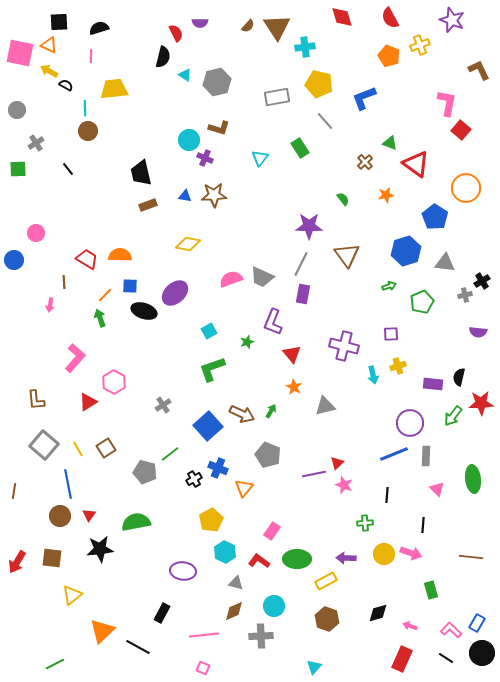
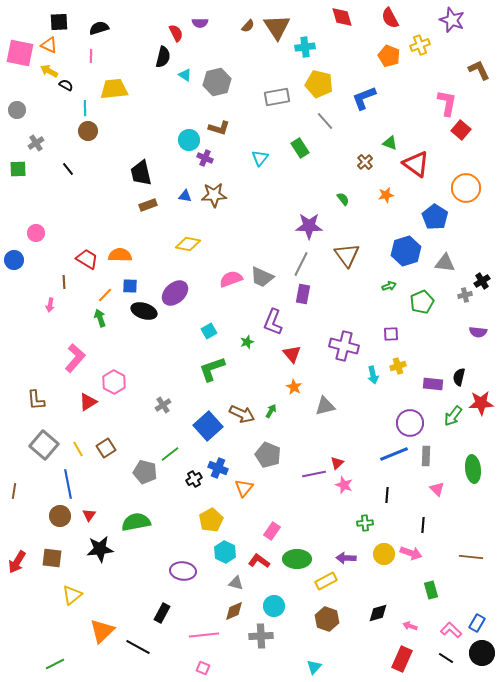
green ellipse at (473, 479): moved 10 px up
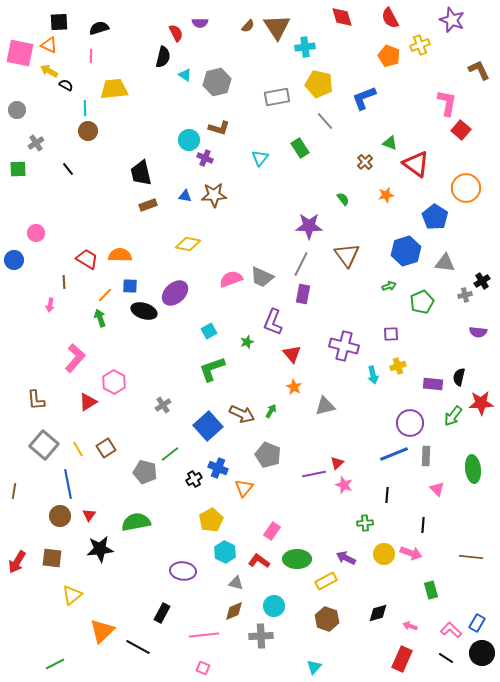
purple arrow at (346, 558): rotated 24 degrees clockwise
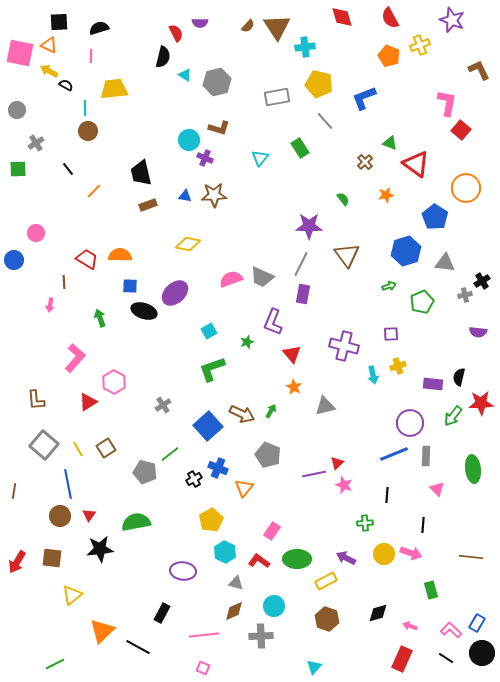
orange line at (105, 295): moved 11 px left, 104 px up
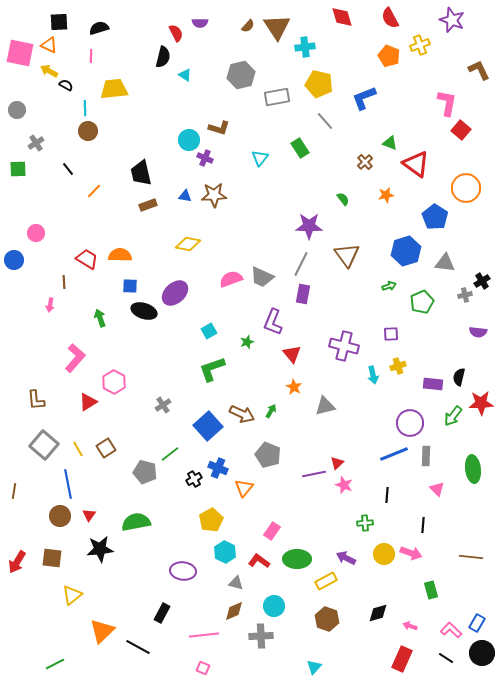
gray hexagon at (217, 82): moved 24 px right, 7 px up
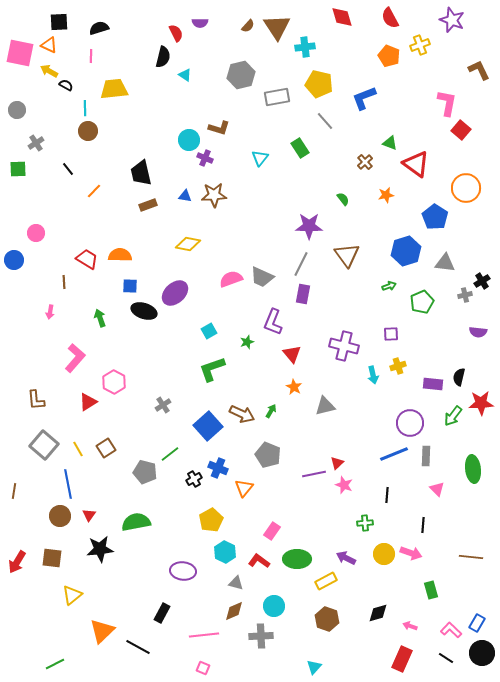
pink arrow at (50, 305): moved 7 px down
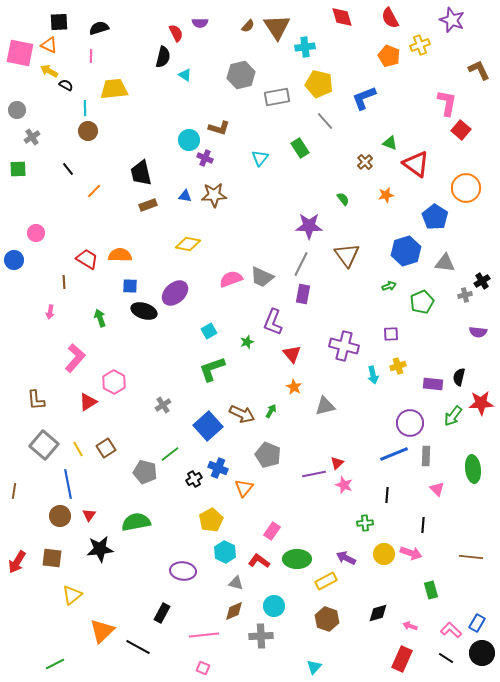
gray cross at (36, 143): moved 4 px left, 6 px up
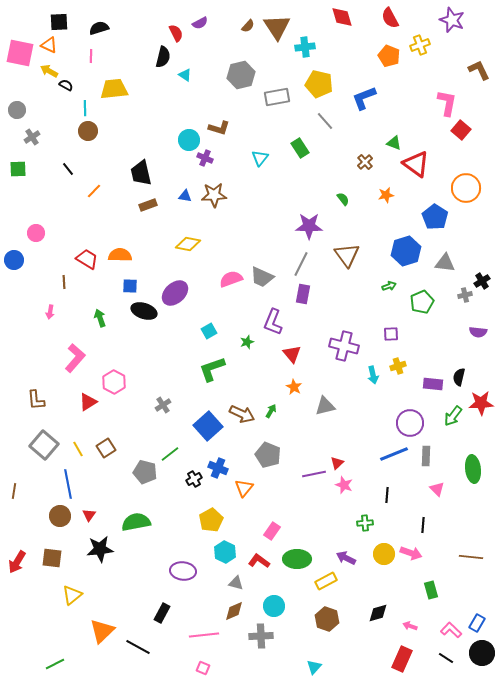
purple semicircle at (200, 23): rotated 28 degrees counterclockwise
green triangle at (390, 143): moved 4 px right
